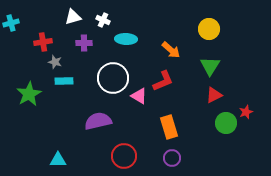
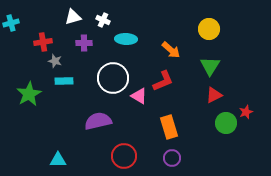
gray star: moved 1 px up
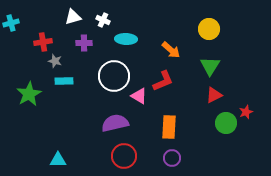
white circle: moved 1 px right, 2 px up
purple semicircle: moved 17 px right, 2 px down
orange rectangle: rotated 20 degrees clockwise
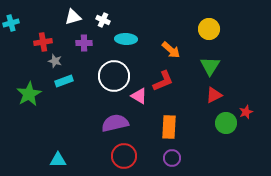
cyan rectangle: rotated 18 degrees counterclockwise
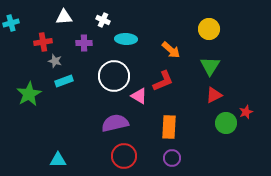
white triangle: moved 9 px left; rotated 12 degrees clockwise
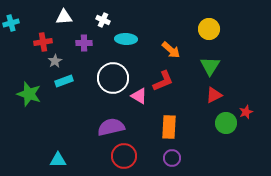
gray star: rotated 24 degrees clockwise
white circle: moved 1 px left, 2 px down
green star: rotated 25 degrees counterclockwise
purple semicircle: moved 4 px left, 4 px down
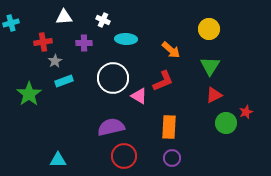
green star: rotated 20 degrees clockwise
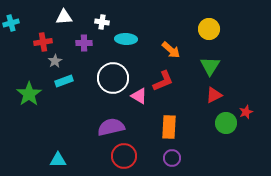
white cross: moved 1 px left, 2 px down; rotated 16 degrees counterclockwise
